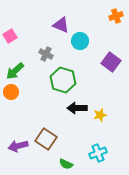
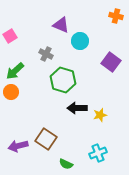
orange cross: rotated 32 degrees clockwise
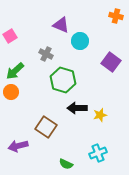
brown square: moved 12 px up
